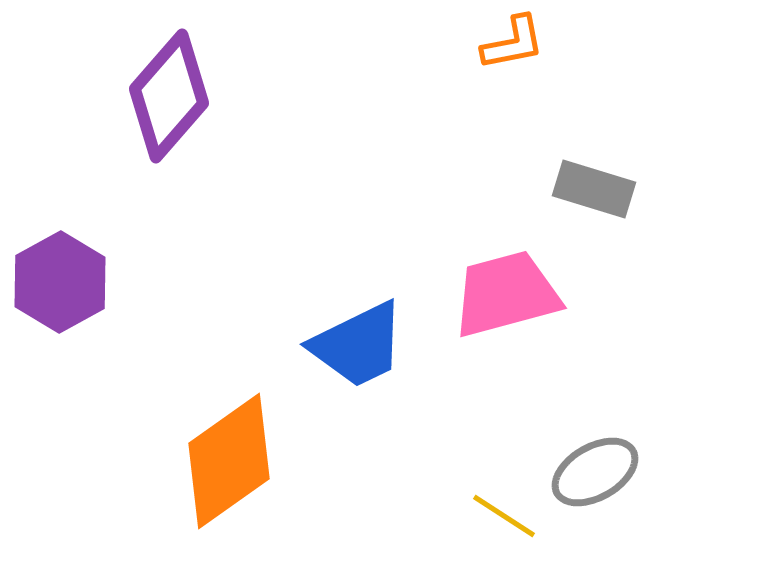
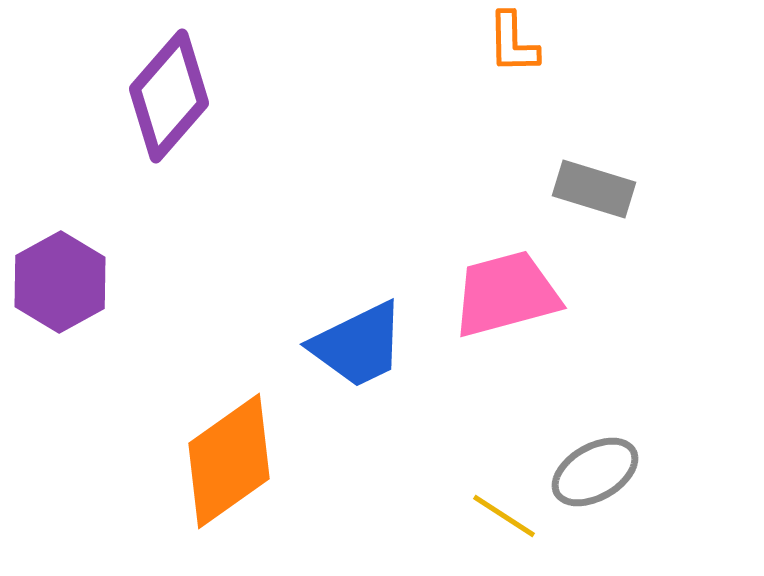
orange L-shape: rotated 100 degrees clockwise
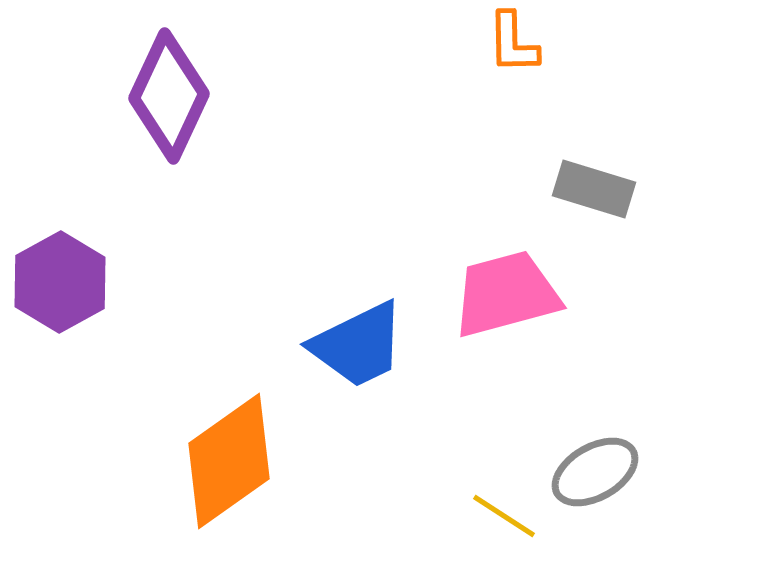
purple diamond: rotated 16 degrees counterclockwise
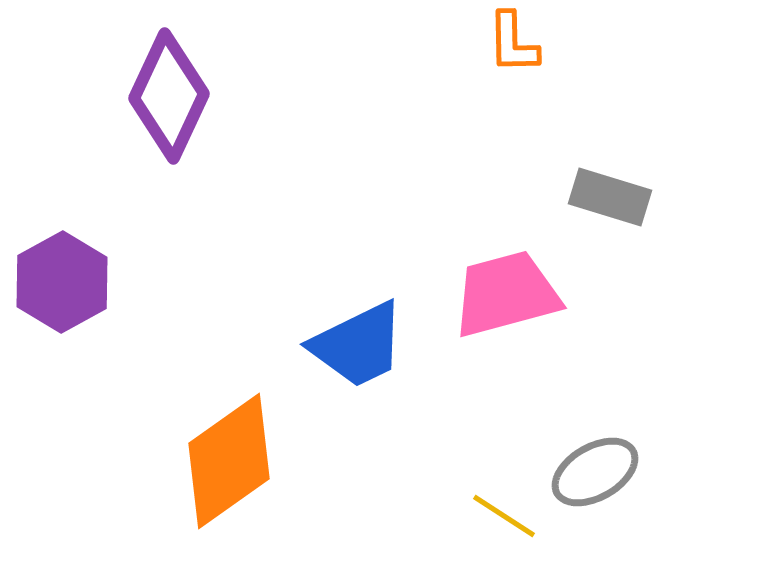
gray rectangle: moved 16 px right, 8 px down
purple hexagon: moved 2 px right
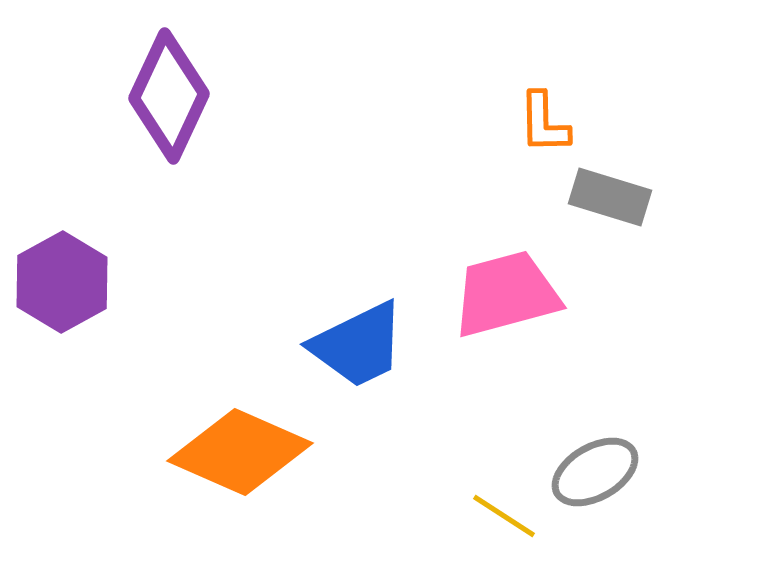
orange L-shape: moved 31 px right, 80 px down
orange diamond: moved 11 px right, 9 px up; rotated 59 degrees clockwise
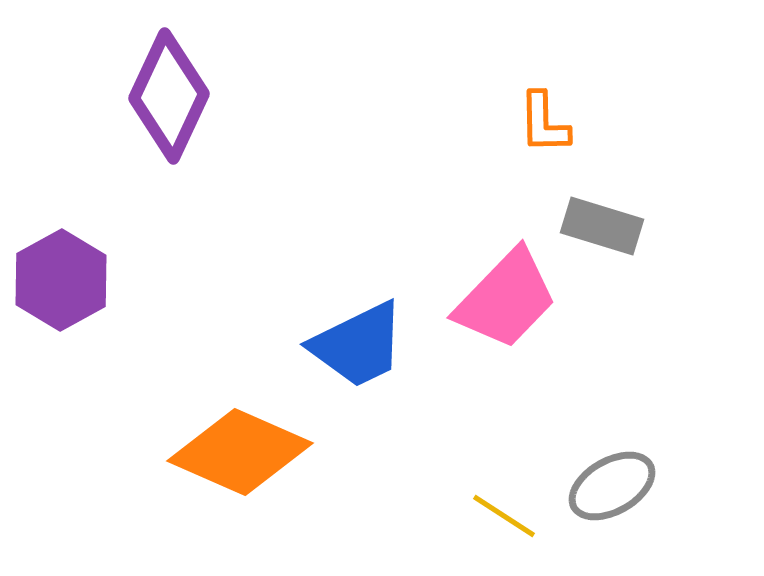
gray rectangle: moved 8 px left, 29 px down
purple hexagon: moved 1 px left, 2 px up
pink trapezoid: moved 5 px down; rotated 149 degrees clockwise
gray ellipse: moved 17 px right, 14 px down
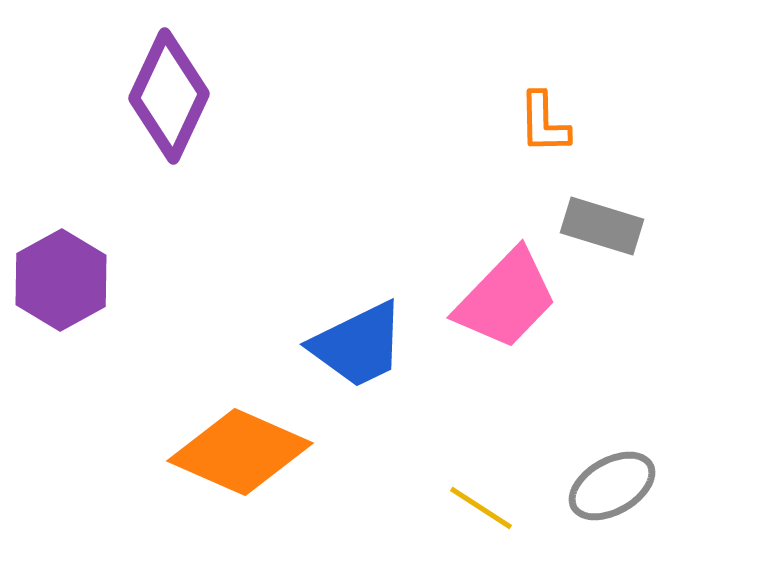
yellow line: moved 23 px left, 8 px up
